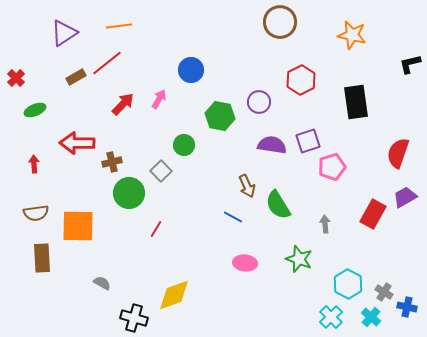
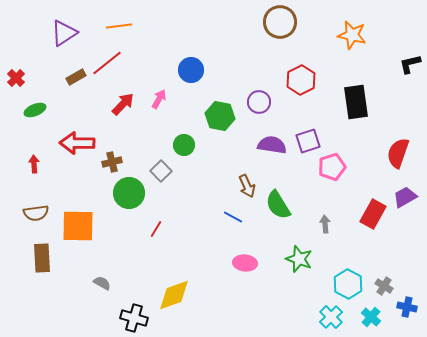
gray cross at (384, 292): moved 6 px up
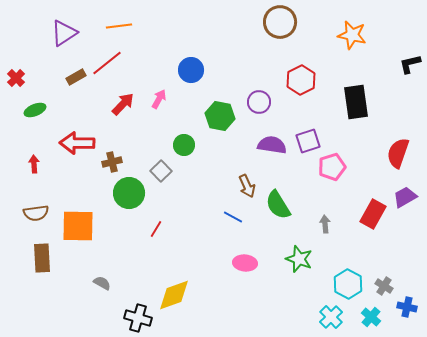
black cross at (134, 318): moved 4 px right
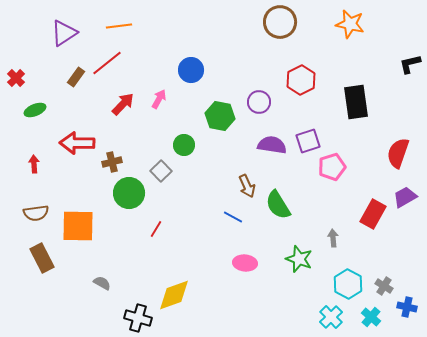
orange star at (352, 35): moved 2 px left, 11 px up
brown rectangle at (76, 77): rotated 24 degrees counterclockwise
gray arrow at (325, 224): moved 8 px right, 14 px down
brown rectangle at (42, 258): rotated 24 degrees counterclockwise
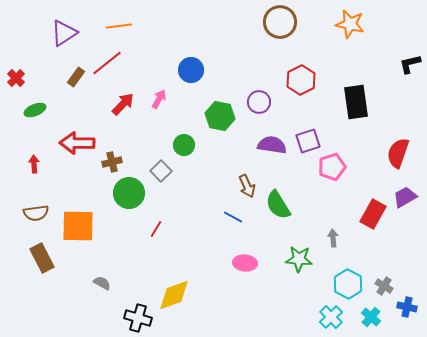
green star at (299, 259): rotated 16 degrees counterclockwise
